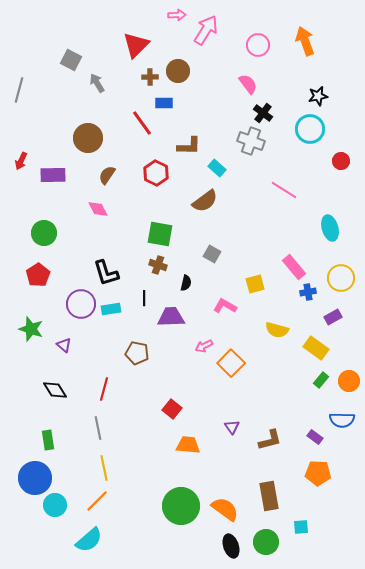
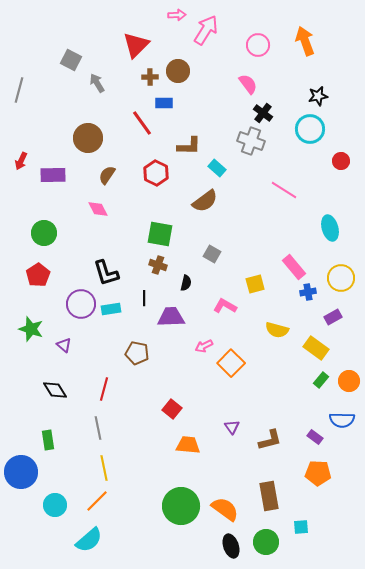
blue circle at (35, 478): moved 14 px left, 6 px up
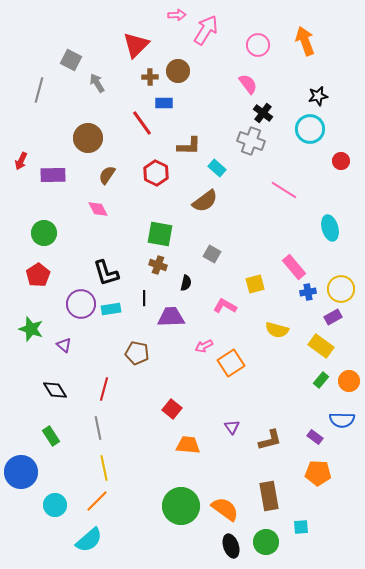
gray line at (19, 90): moved 20 px right
yellow circle at (341, 278): moved 11 px down
yellow rectangle at (316, 348): moved 5 px right, 2 px up
orange square at (231, 363): rotated 12 degrees clockwise
green rectangle at (48, 440): moved 3 px right, 4 px up; rotated 24 degrees counterclockwise
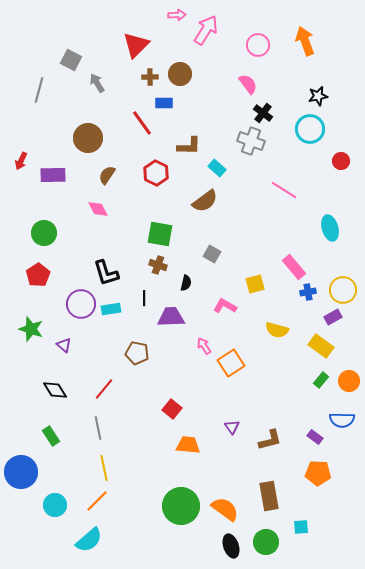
brown circle at (178, 71): moved 2 px right, 3 px down
yellow circle at (341, 289): moved 2 px right, 1 px down
pink arrow at (204, 346): rotated 84 degrees clockwise
red line at (104, 389): rotated 25 degrees clockwise
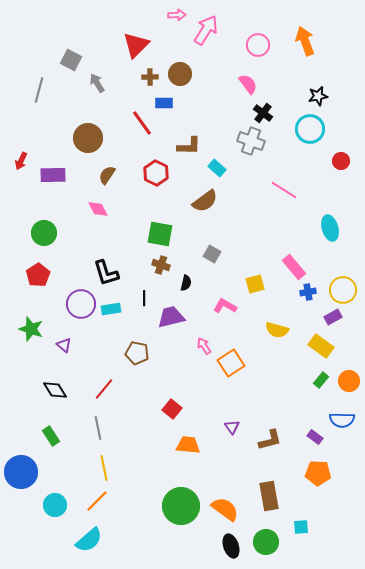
brown cross at (158, 265): moved 3 px right
purple trapezoid at (171, 317): rotated 12 degrees counterclockwise
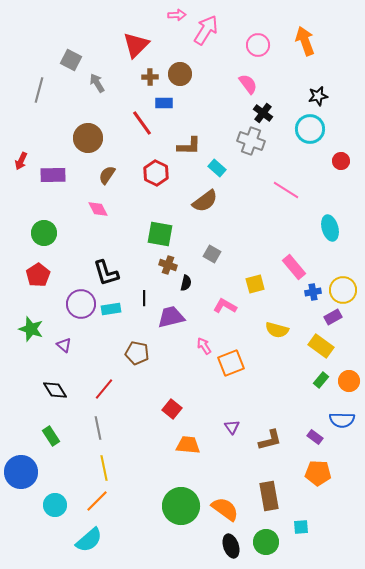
pink line at (284, 190): moved 2 px right
brown cross at (161, 265): moved 7 px right
blue cross at (308, 292): moved 5 px right
orange square at (231, 363): rotated 12 degrees clockwise
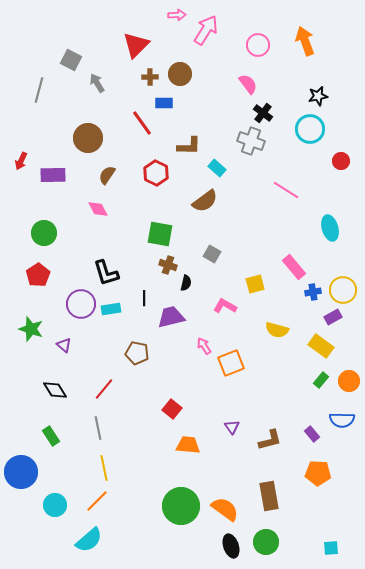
purple rectangle at (315, 437): moved 3 px left, 3 px up; rotated 14 degrees clockwise
cyan square at (301, 527): moved 30 px right, 21 px down
